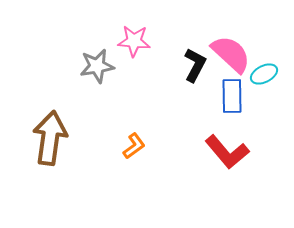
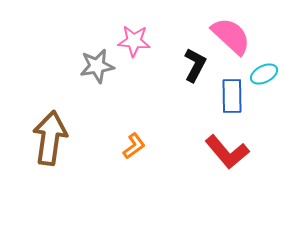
pink semicircle: moved 18 px up
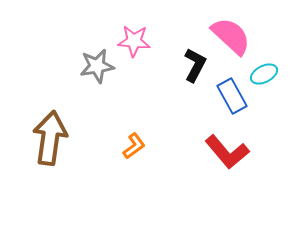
blue rectangle: rotated 28 degrees counterclockwise
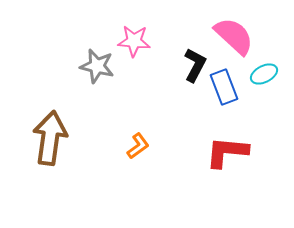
pink semicircle: moved 3 px right
gray star: rotated 24 degrees clockwise
blue rectangle: moved 8 px left, 9 px up; rotated 8 degrees clockwise
orange L-shape: moved 4 px right
red L-shape: rotated 135 degrees clockwise
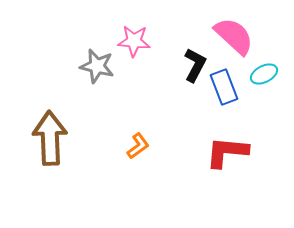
brown arrow: rotated 10 degrees counterclockwise
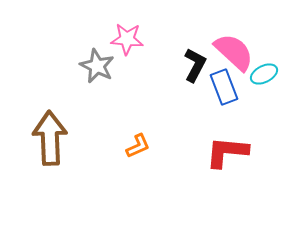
pink semicircle: moved 16 px down
pink star: moved 7 px left, 2 px up
gray star: rotated 12 degrees clockwise
orange L-shape: rotated 12 degrees clockwise
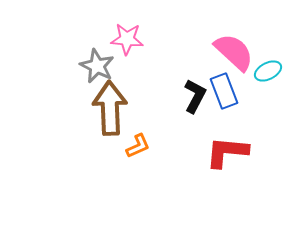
black L-shape: moved 31 px down
cyan ellipse: moved 4 px right, 3 px up
blue rectangle: moved 4 px down
brown arrow: moved 60 px right, 30 px up
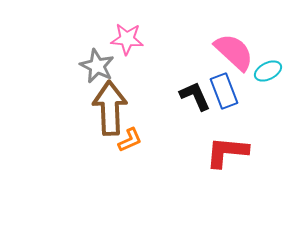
black L-shape: rotated 52 degrees counterclockwise
orange L-shape: moved 8 px left, 6 px up
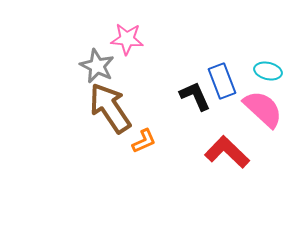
pink semicircle: moved 29 px right, 57 px down
cyan ellipse: rotated 40 degrees clockwise
blue rectangle: moved 2 px left, 10 px up
brown arrow: rotated 32 degrees counterclockwise
orange L-shape: moved 14 px right, 1 px down
red L-shape: rotated 39 degrees clockwise
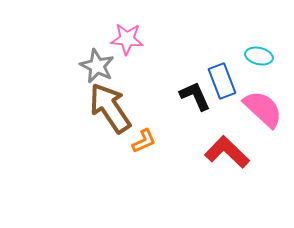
cyan ellipse: moved 9 px left, 15 px up
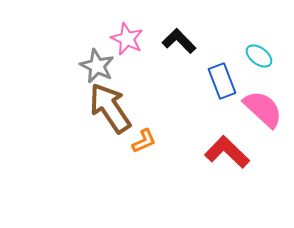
pink star: rotated 20 degrees clockwise
cyan ellipse: rotated 24 degrees clockwise
black L-shape: moved 16 px left, 55 px up; rotated 20 degrees counterclockwise
